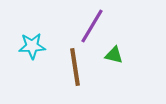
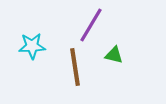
purple line: moved 1 px left, 1 px up
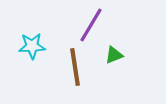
green triangle: rotated 36 degrees counterclockwise
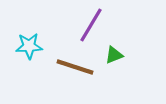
cyan star: moved 3 px left
brown line: rotated 63 degrees counterclockwise
